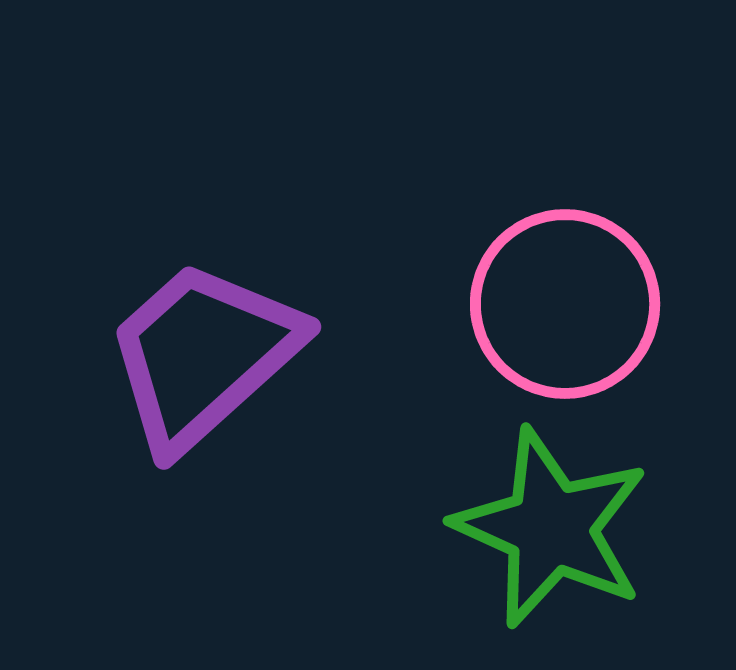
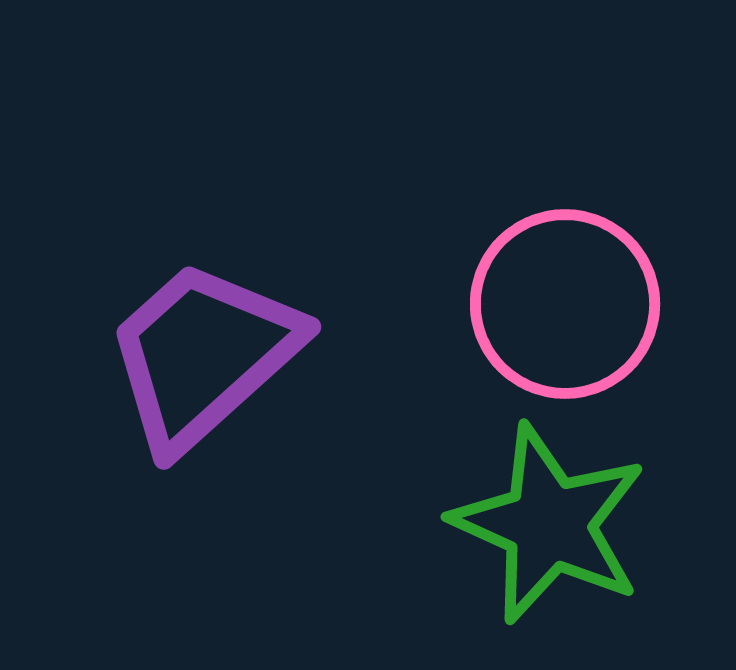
green star: moved 2 px left, 4 px up
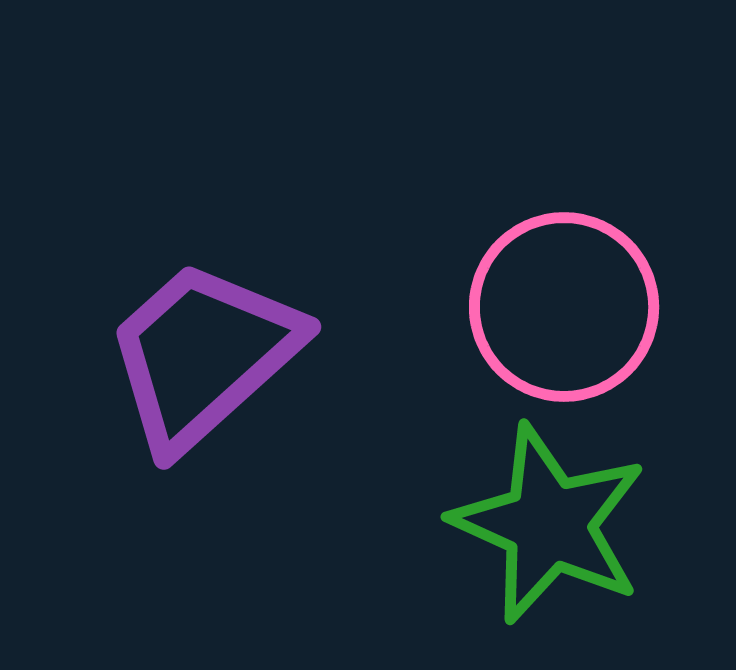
pink circle: moved 1 px left, 3 px down
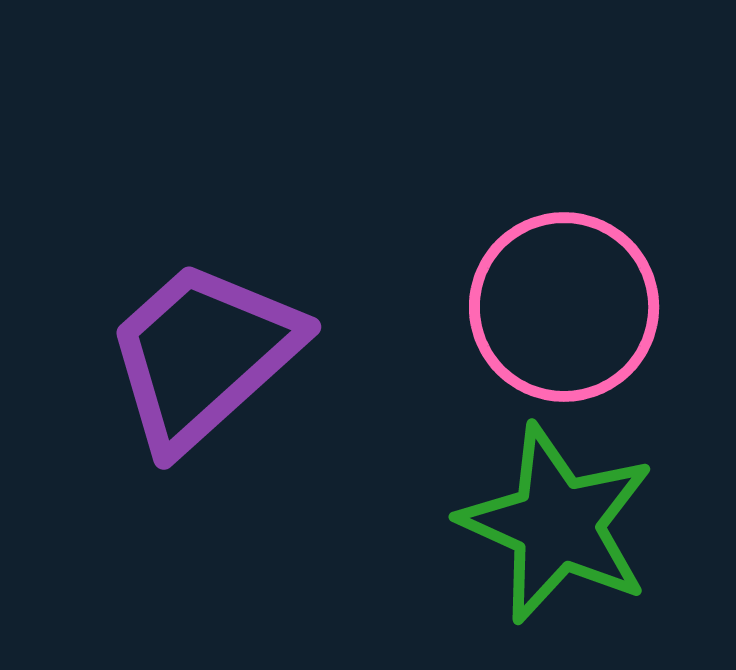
green star: moved 8 px right
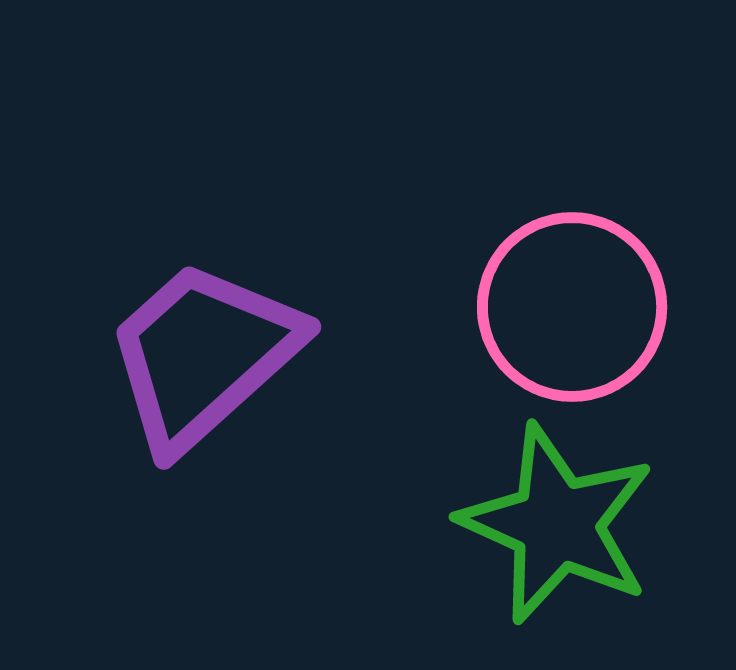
pink circle: moved 8 px right
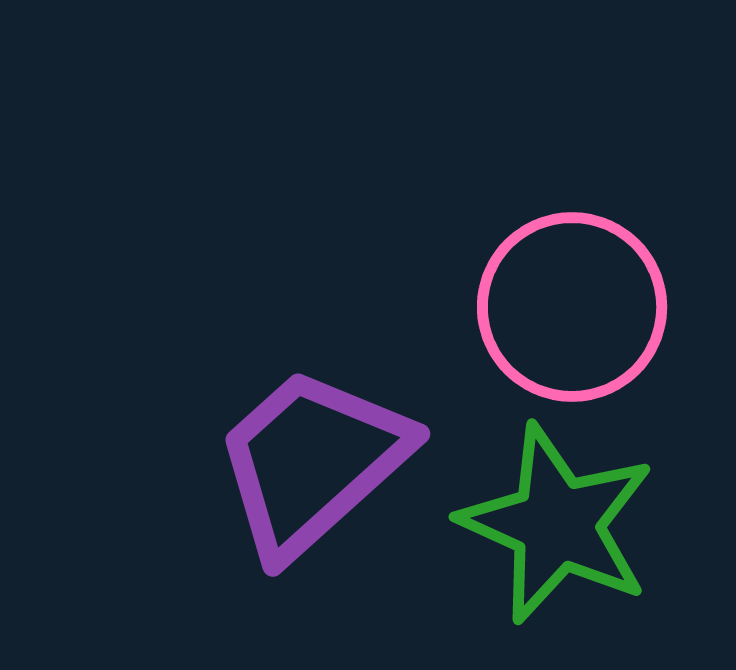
purple trapezoid: moved 109 px right, 107 px down
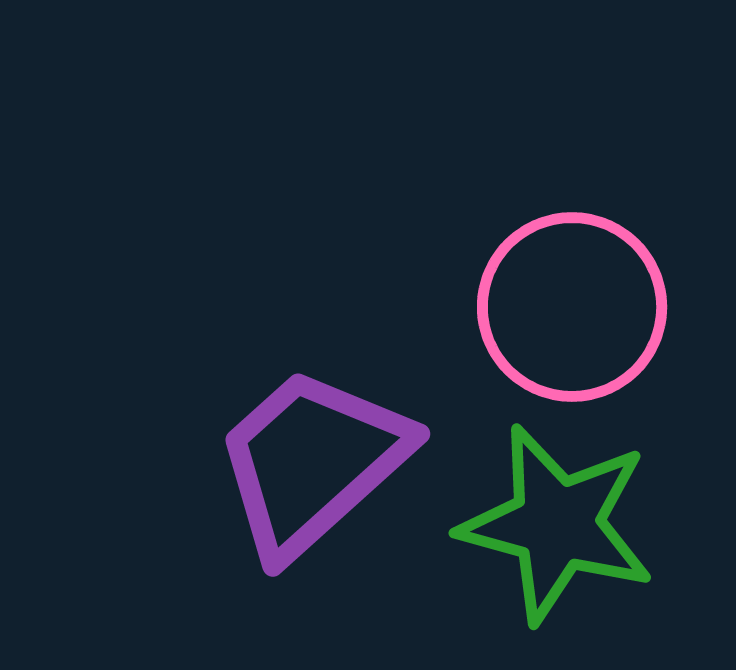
green star: rotated 9 degrees counterclockwise
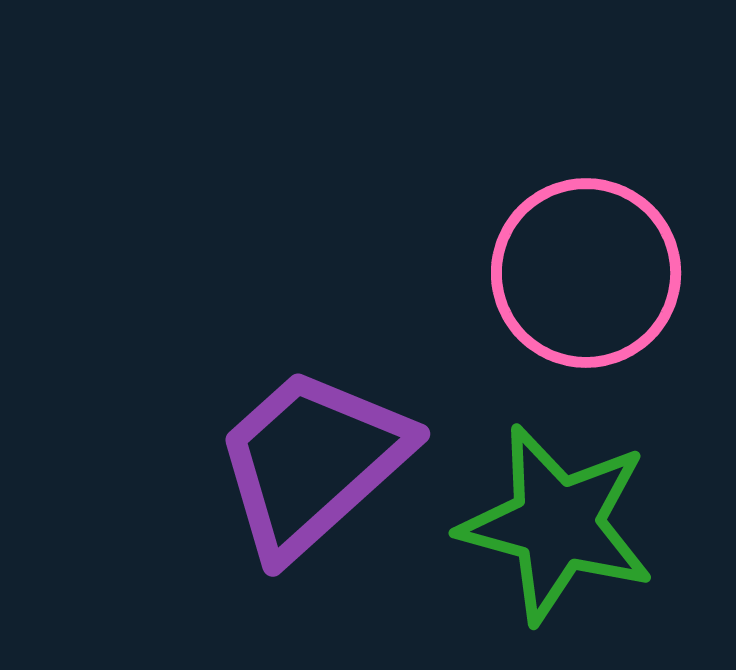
pink circle: moved 14 px right, 34 px up
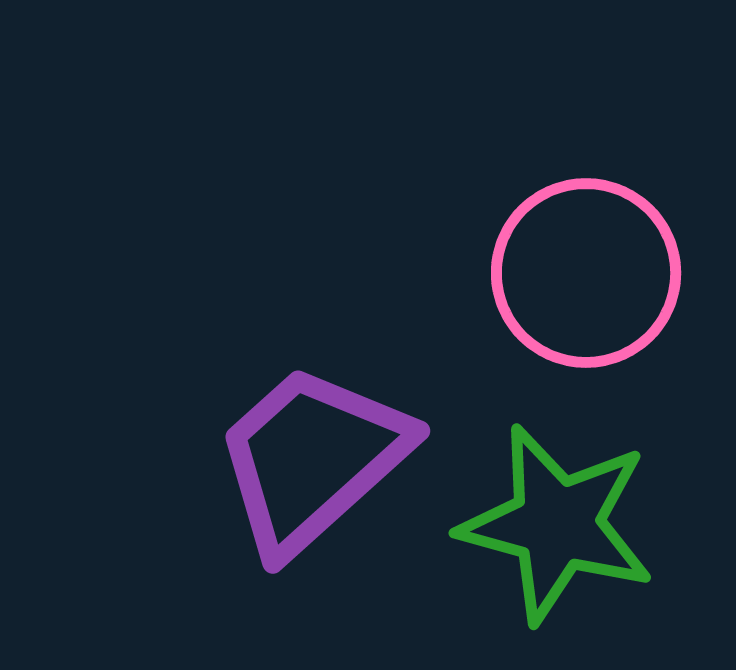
purple trapezoid: moved 3 px up
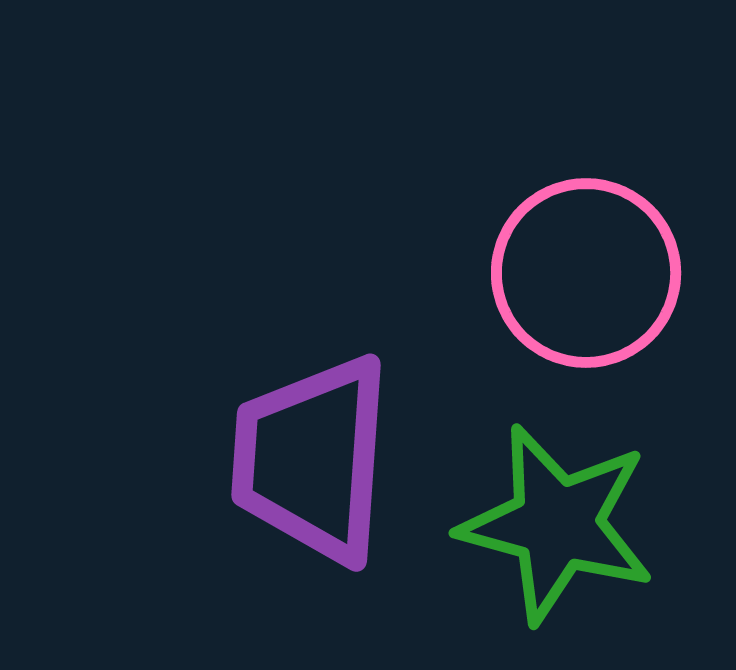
purple trapezoid: rotated 44 degrees counterclockwise
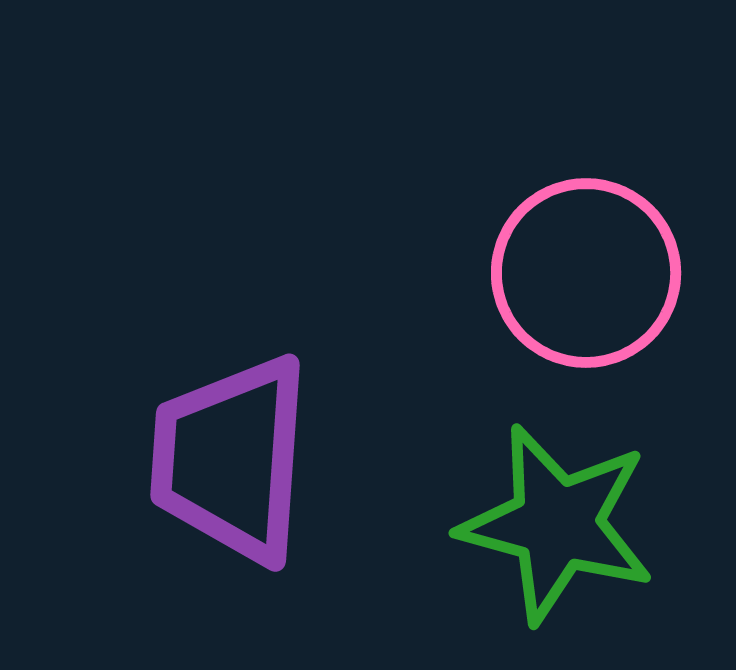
purple trapezoid: moved 81 px left
